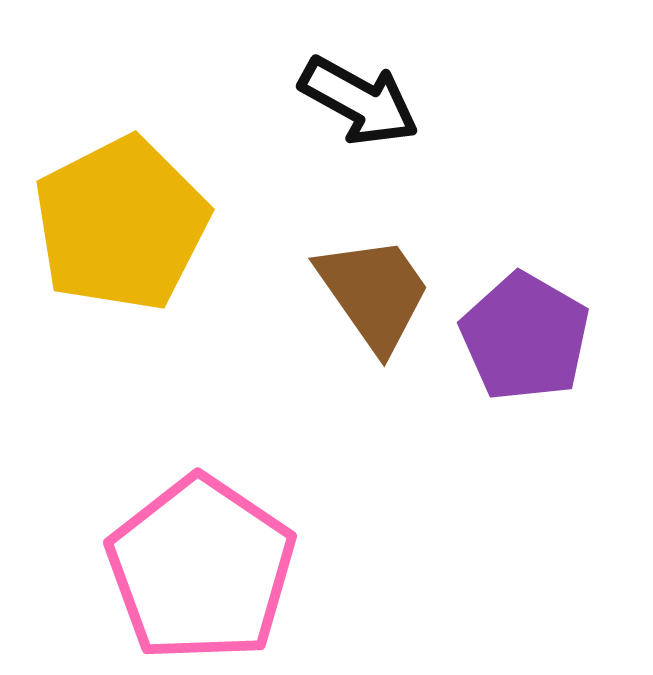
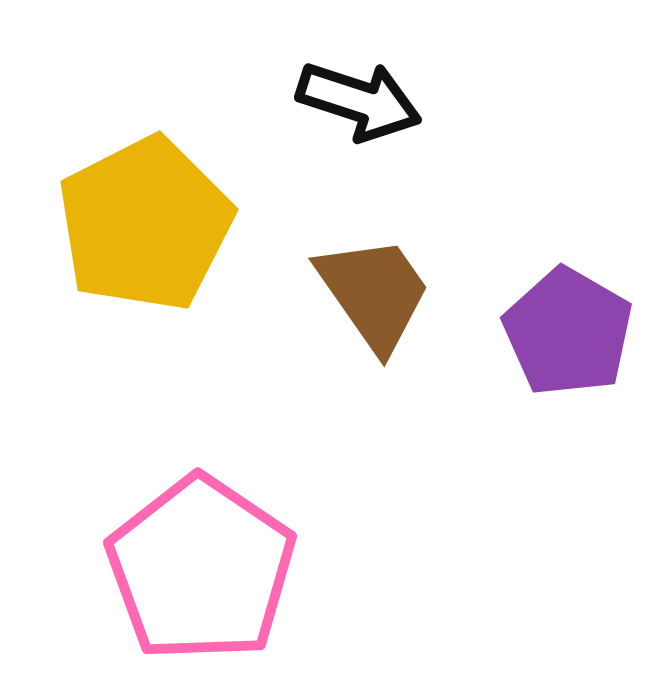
black arrow: rotated 11 degrees counterclockwise
yellow pentagon: moved 24 px right
purple pentagon: moved 43 px right, 5 px up
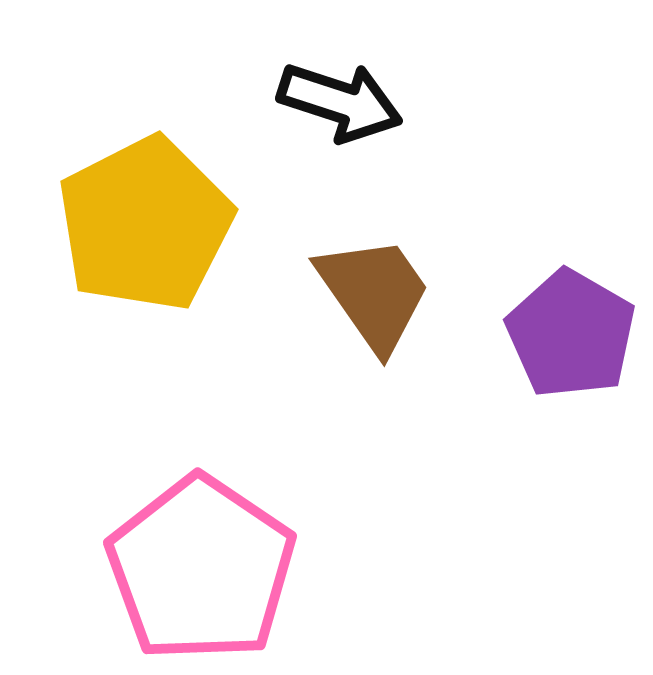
black arrow: moved 19 px left, 1 px down
purple pentagon: moved 3 px right, 2 px down
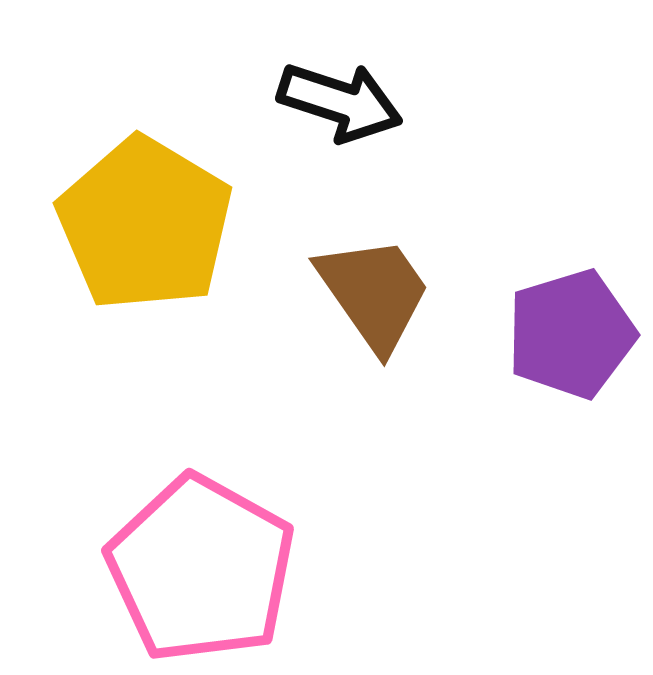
yellow pentagon: rotated 14 degrees counterclockwise
purple pentagon: rotated 25 degrees clockwise
pink pentagon: rotated 5 degrees counterclockwise
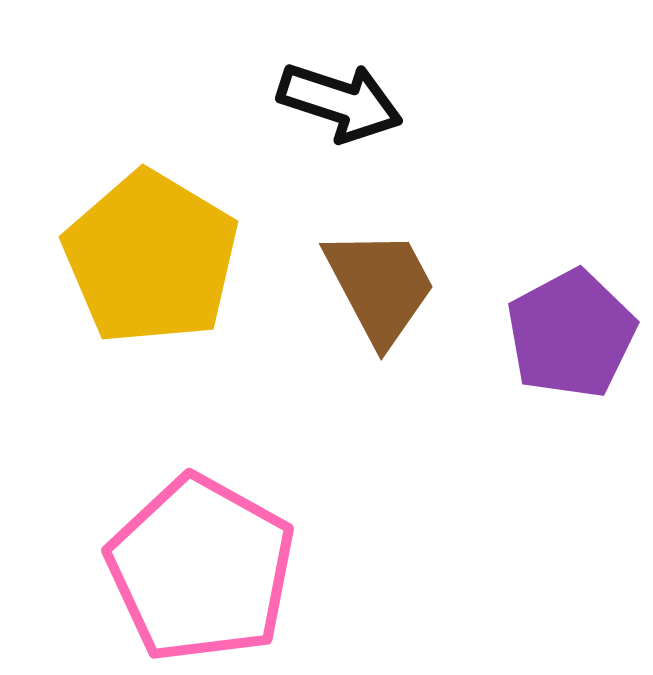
yellow pentagon: moved 6 px right, 34 px down
brown trapezoid: moved 6 px right, 7 px up; rotated 7 degrees clockwise
purple pentagon: rotated 11 degrees counterclockwise
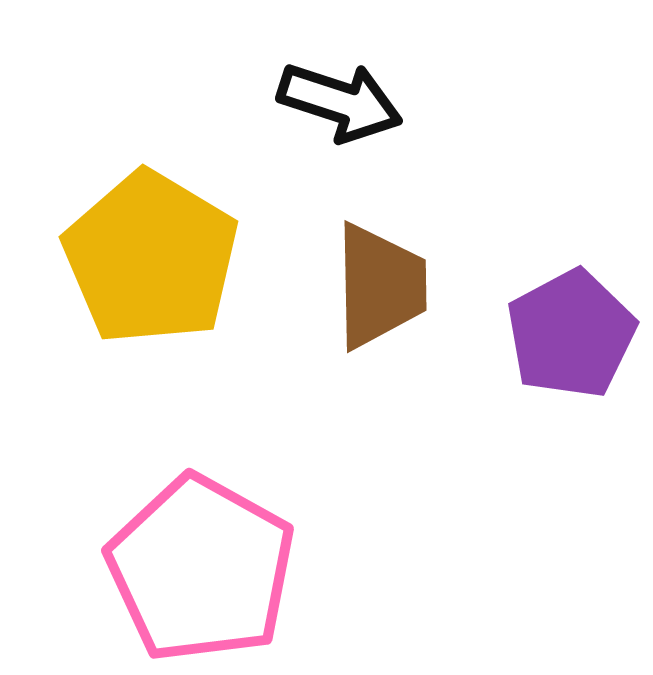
brown trapezoid: rotated 27 degrees clockwise
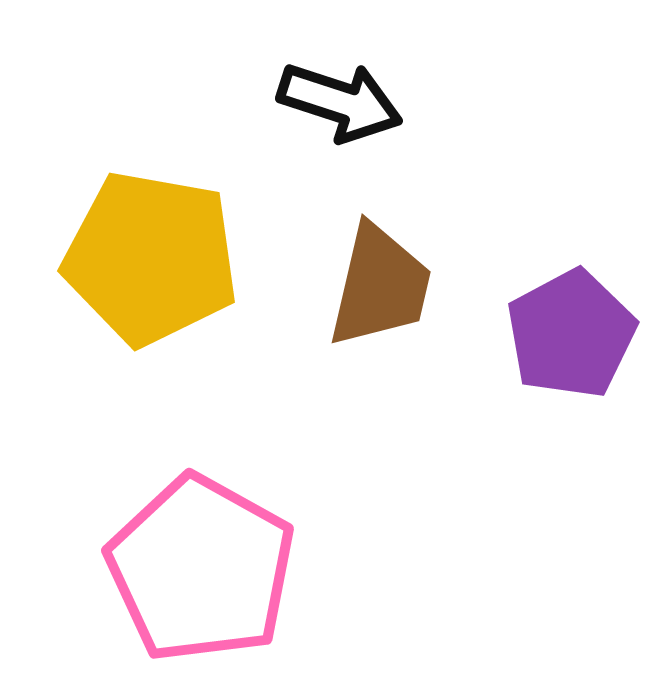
yellow pentagon: rotated 21 degrees counterclockwise
brown trapezoid: rotated 14 degrees clockwise
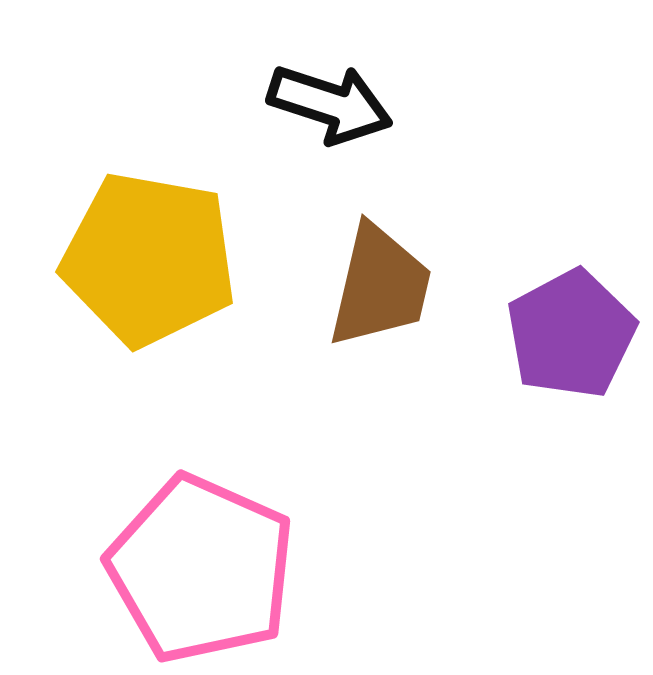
black arrow: moved 10 px left, 2 px down
yellow pentagon: moved 2 px left, 1 px down
pink pentagon: rotated 5 degrees counterclockwise
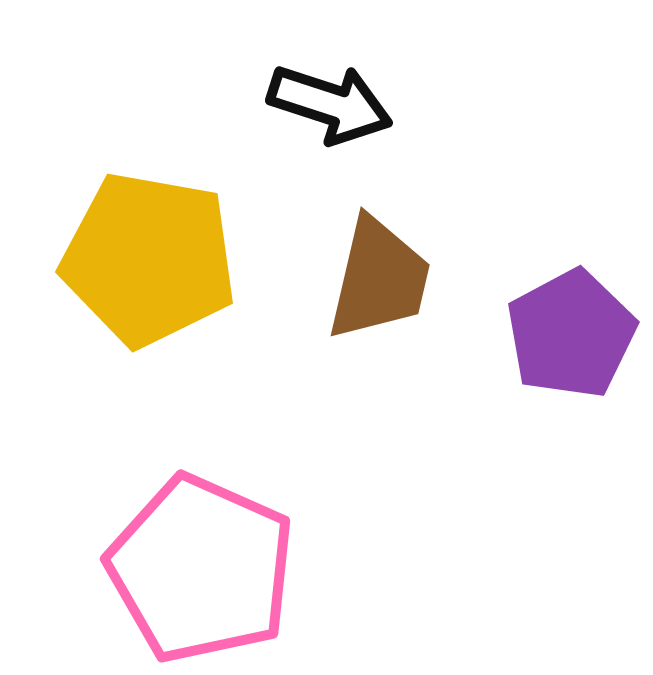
brown trapezoid: moved 1 px left, 7 px up
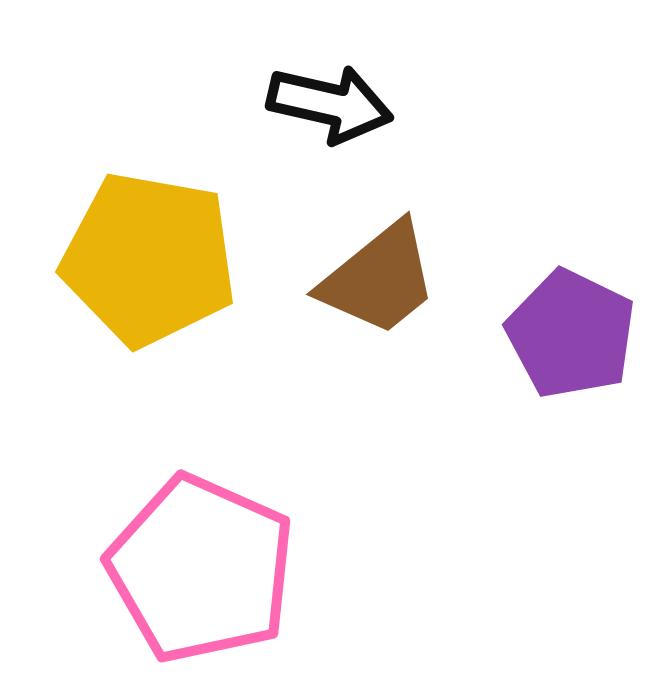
black arrow: rotated 5 degrees counterclockwise
brown trapezoid: rotated 38 degrees clockwise
purple pentagon: rotated 18 degrees counterclockwise
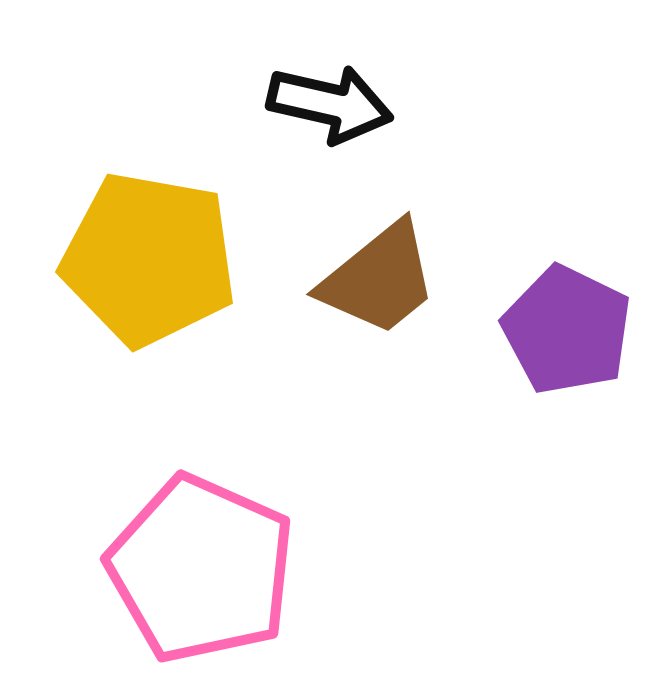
purple pentagon: moved 4 px left, 4 px up
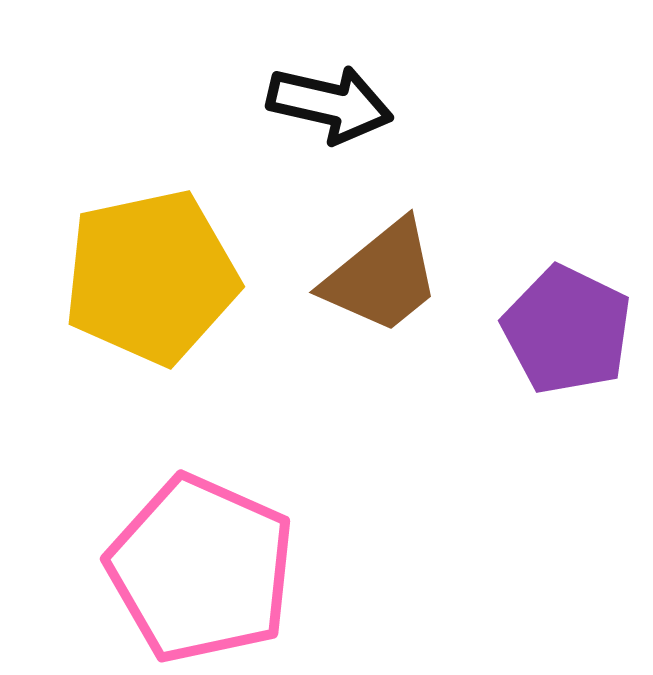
yellow pentagon: moved 2 px right, 18 px down; rotated 22 degrees counterclockwise
brown trapezoid: moved 3 px right, 2 px up
